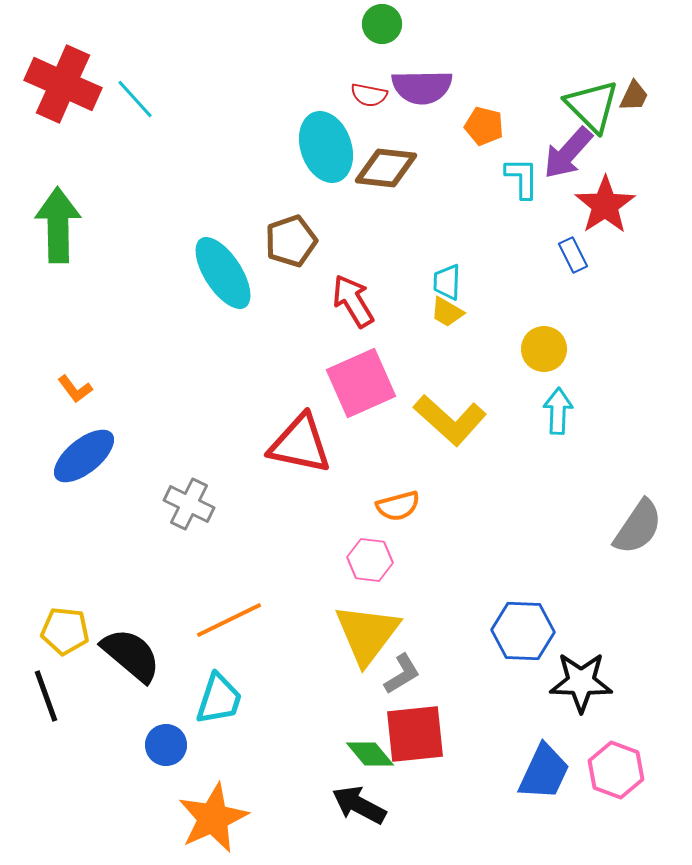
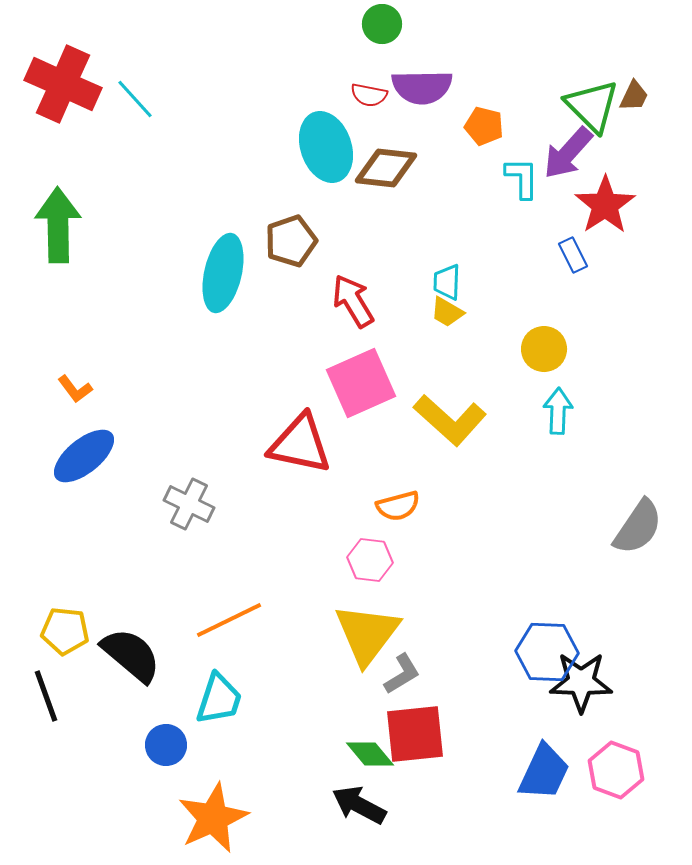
cyan ellipse at (223, 273): rotated 46 degrees clockwise
blue hexagon at (523, 631): moved 24 px right, 21 px down
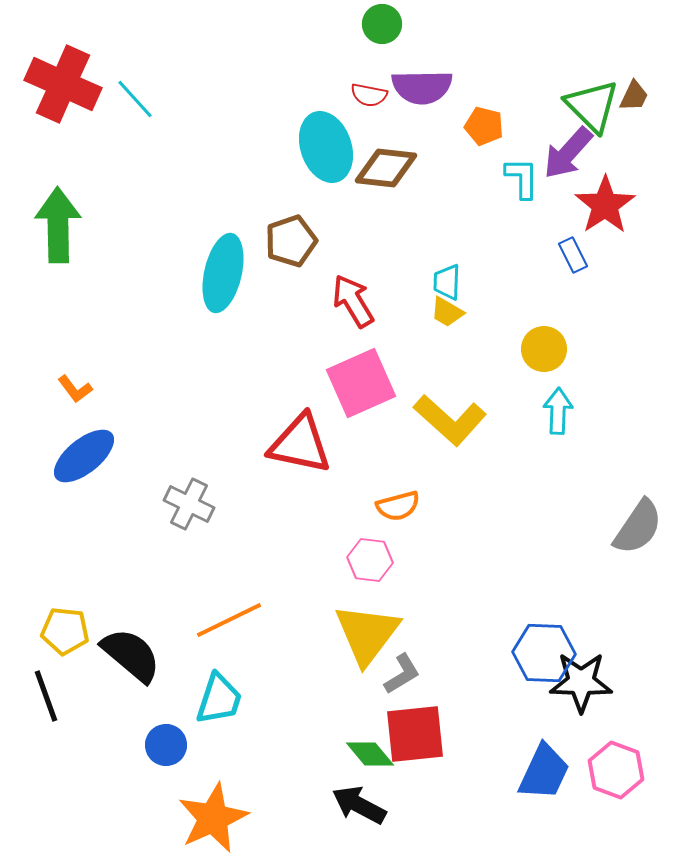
blue hexagon at (547, 652): moved 3 px left, 1 px down
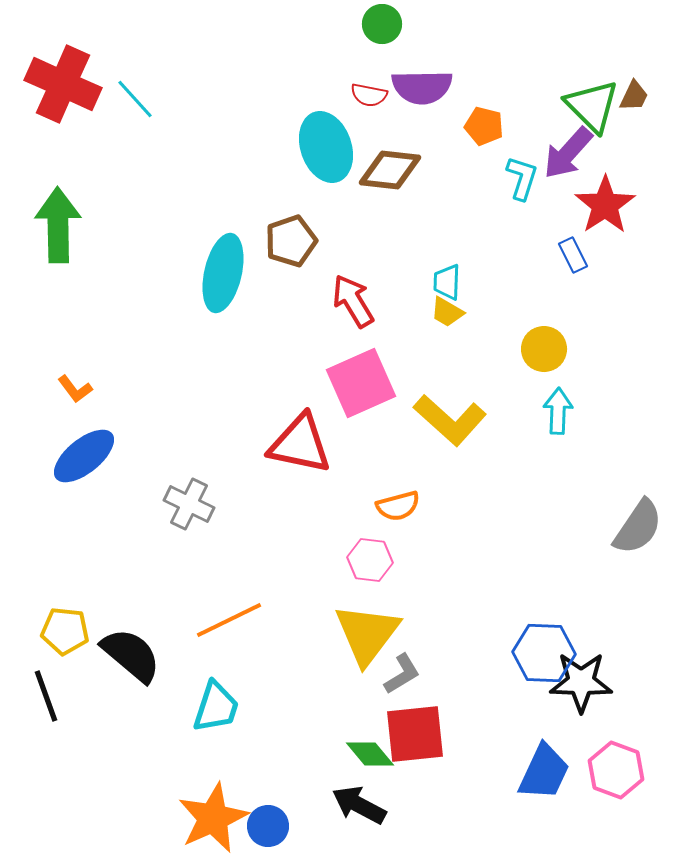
brown diamond at (386, 168): moved 4 px right, 2 px down
cyan L-shape at (522, 178): rotated 18 degrees clockwise
cyan trapezoid at (219, 699): moved 3 px left, 8 px down
blue circle at (166, 745): moved 102 px right, 81 px down
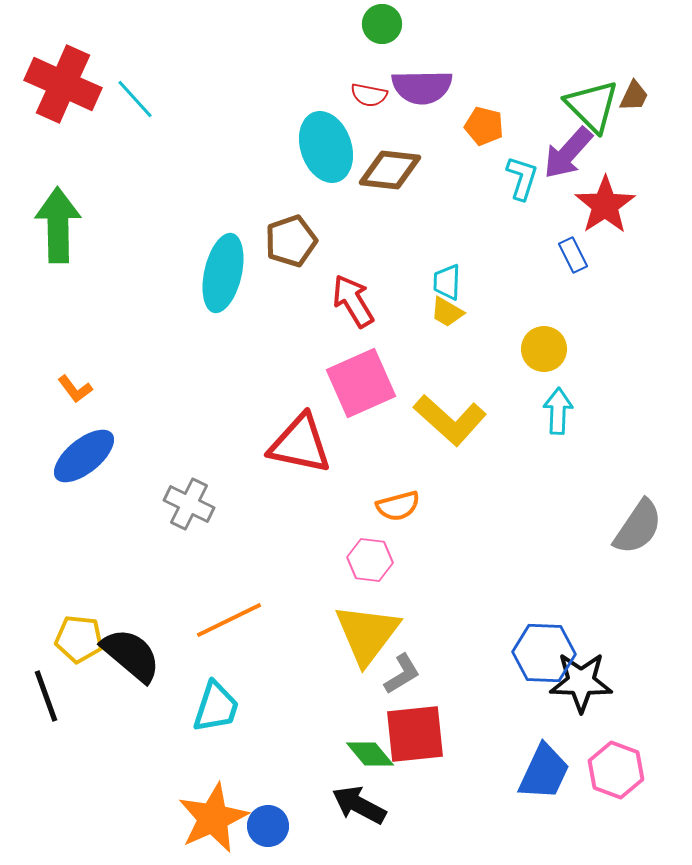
yellow pentagon at (65, 631): moved 14 px right, 8 px down
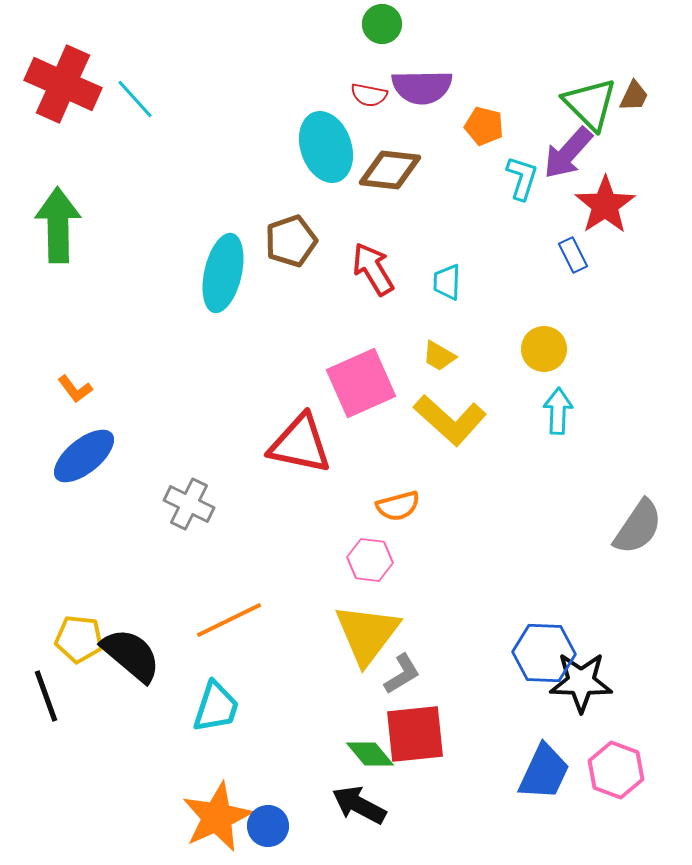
green triangle at (592, 106): moved 2 px left, 2 px up
red arrow at (353, 301): moved 20 px right, 32 px up
yellow trapezoid at (447, 312): moved 8 px left, 44 px down
orange star at (213, 818): moved 4 px right, 1 px up
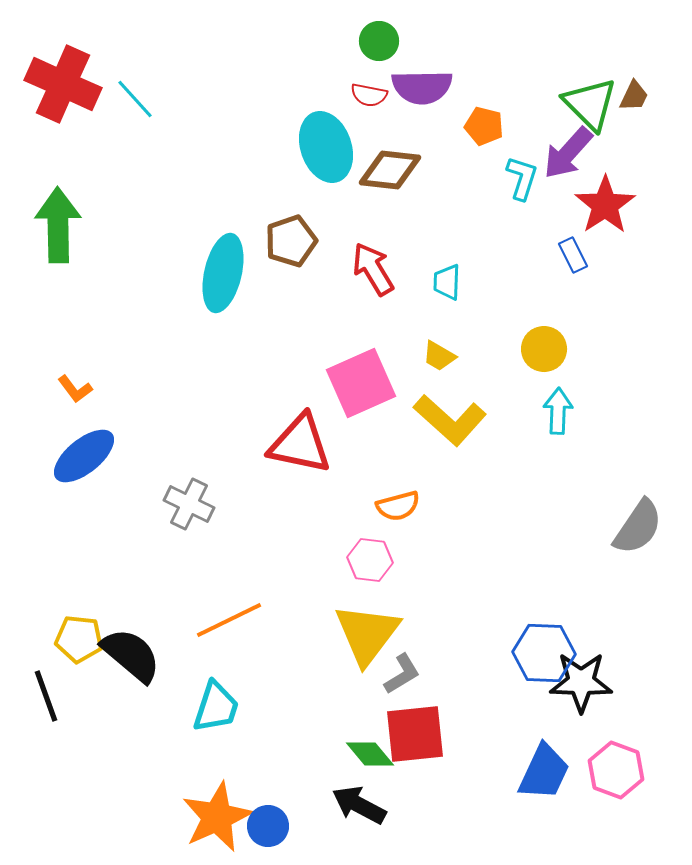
green circle at (382, 24): moved 3 px left, 17 px down
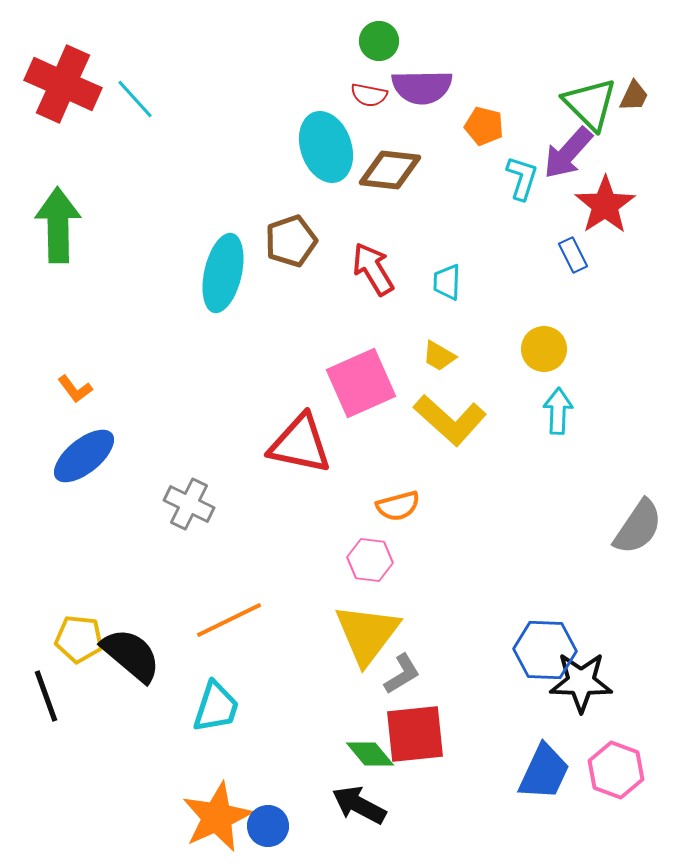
blue hexagon at (544, 653): moved 1 px right, 3 px up
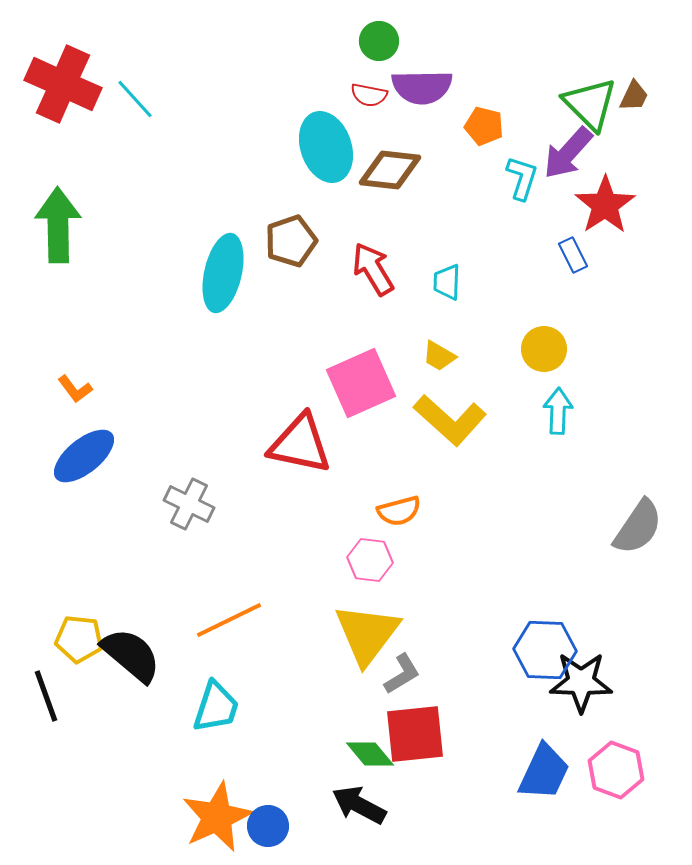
orange semicircle at (398, 506): moved 1 px right, 5 px down
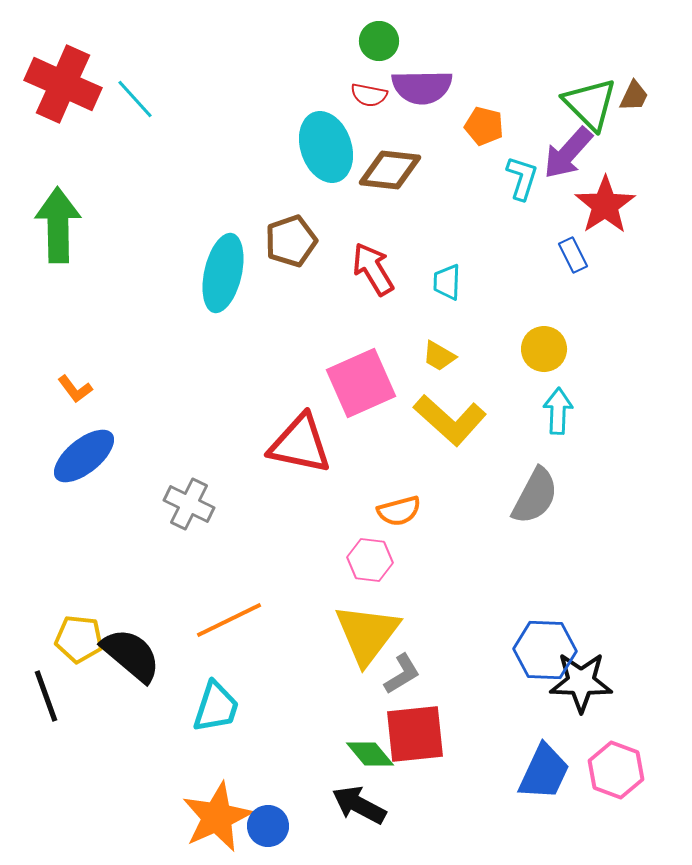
gray semicircle at (638, 527): moved 103 px left, 31 px up; rotated 6 degrees counterclockwise
